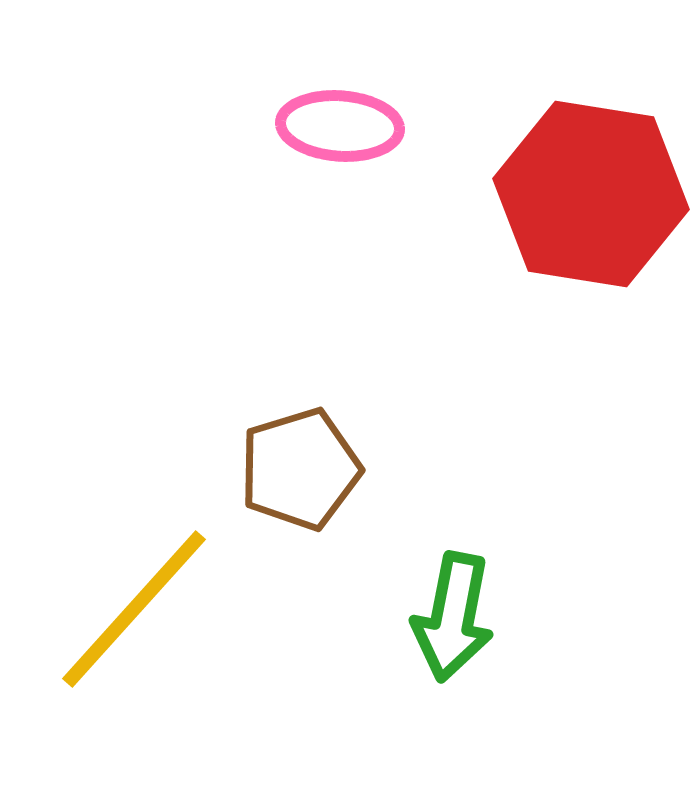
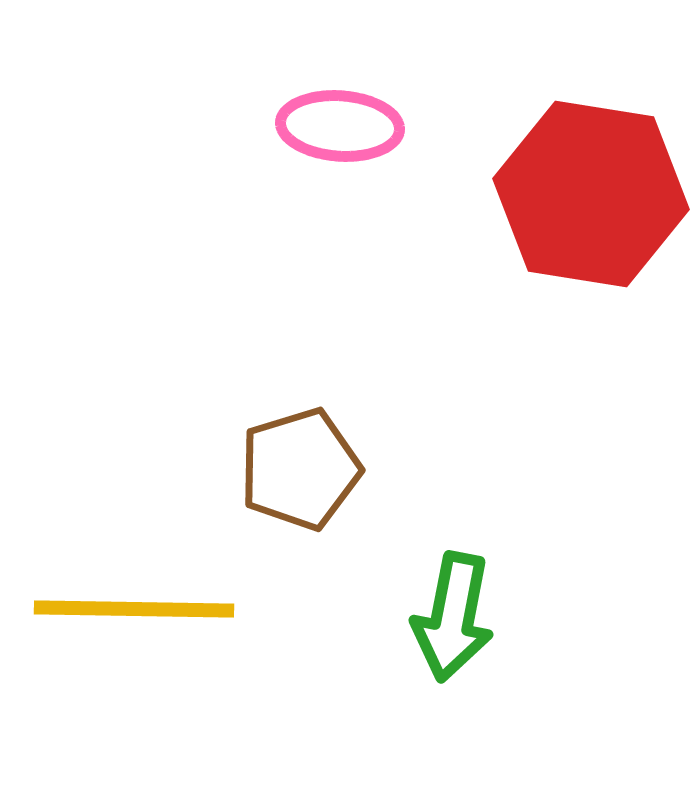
yellow line: rotated 49 degrees clockwise
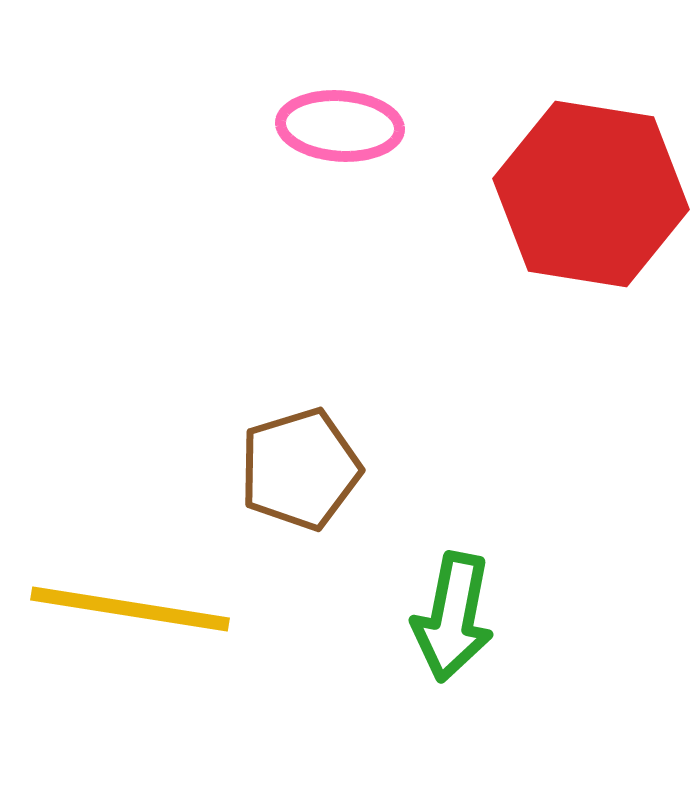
yellow line: moved 4 px left; rotated 8 degrees clockwise
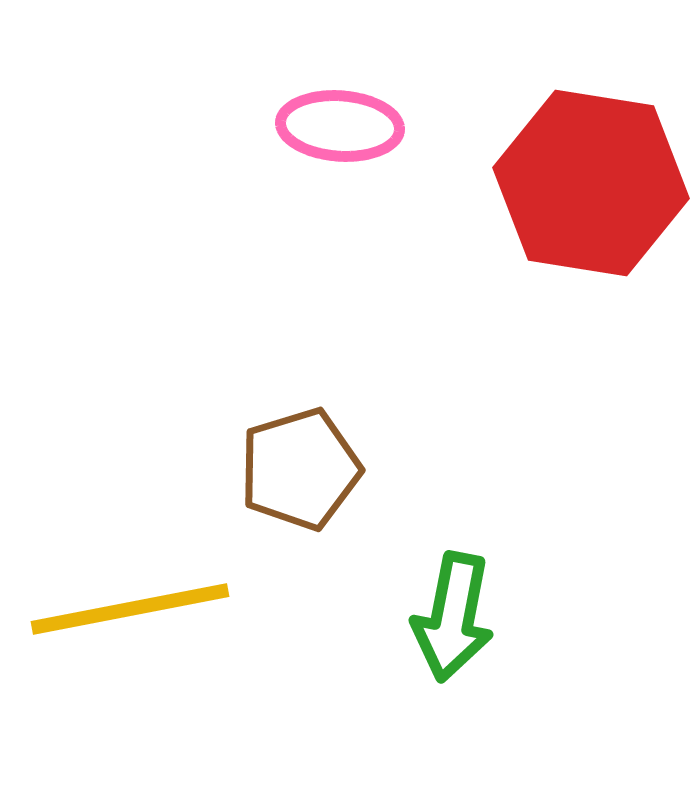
red hexagon: moved 11 px up
yellow line: rotated 20 degrees counterclockwise
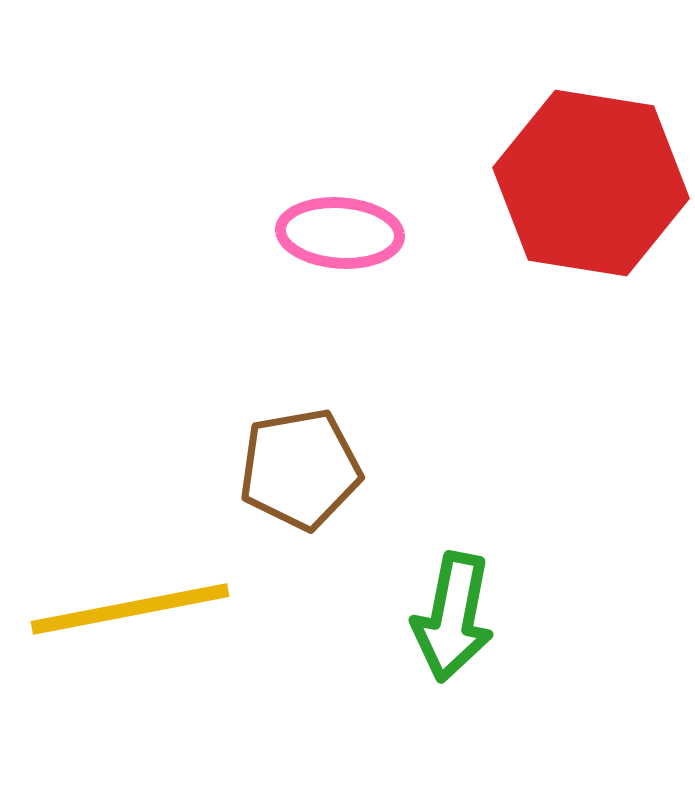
pink ellipse: moved 107 px down
brown pentagon: rotated 7 degrees clockwise
